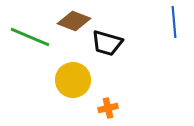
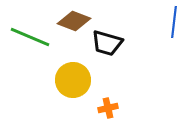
blue line: rotated 12 degrees clockwise
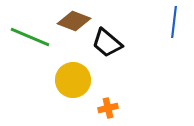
black trapezoid: rotated 24 degrees clockwise
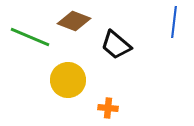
black trapezoid: moved 9 px right, 2 px down
yellow circle: moved 5 px left
orange cross: rotated 18 degrees clockwise
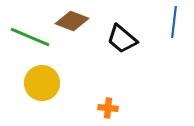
brown diamond: moved 2 px left
black trapezoid: moved 6 px right, 6 px up
yellow circle: moved 26 px left, 3 px down
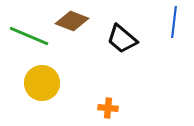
green line: moved 1 px left, 1 px up
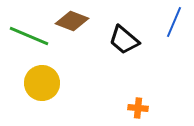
blue line: rotated 16 degrees clockwise
black trapezoid: moved 2 px right, 1 px down
orange cross: moved 30 px right
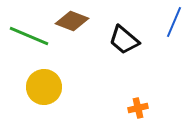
yellow circle: moved 2 px right, 4 px down
orange cross: rotated 18 degrees counterclockwise
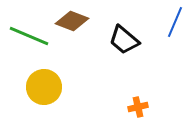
blue line: moved 1 px right
orange cross: moved 1 px up
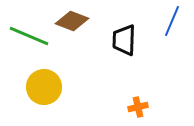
blue line: moved 3 px left, 1 px up
black trapezoid: rotated 52 degrees clockwise
